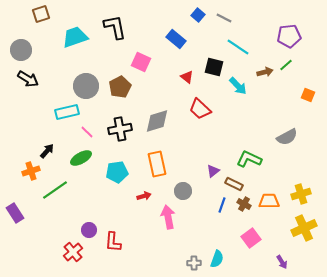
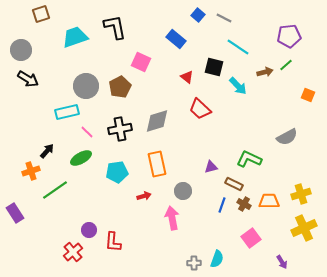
purple triangle at (213, 171): moved 2 px left, 4 px up; rotated 24 degrees clockwise
pink arrow at (168, 217): moved 4 px right, 1 px down
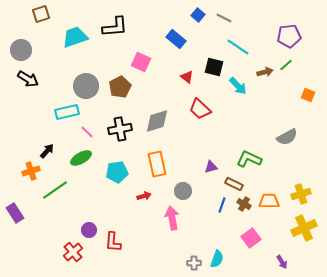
black L-shape at (115, 27): rotated 96 degrees clockwise
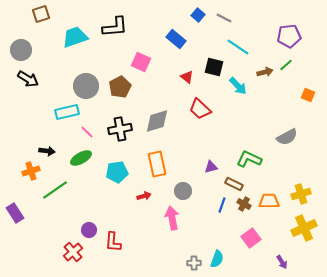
black arrow at (47, 151): rotated 56 degrees clockwise
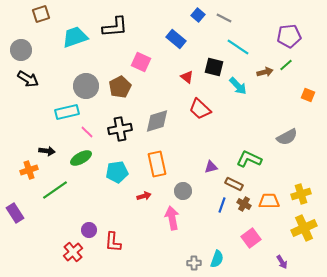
orange cross at (31, 171): moved 2 px left, 1 px up
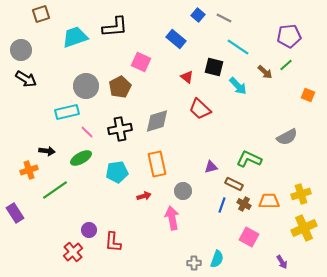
brown arrow at (265, 72): rotated 56 degrees clockwise
black arrow at (28, 79): moved 2 px left
pink square at (251, 238): moved 2 px left, 1 px up; rotated 24 degrees counterclockwise
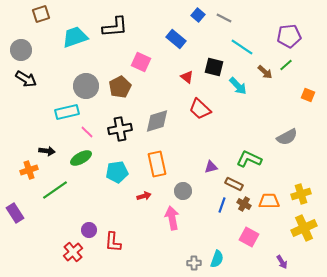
cyan line at (238, 47): moved 4 px right
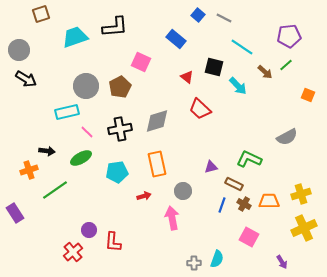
gray circle at (21, 50): moved 2 px left
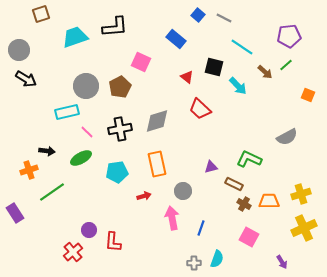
green line at (55, 190): moved 3 px left, 2 px down
blue line at (222, 205): moved 21 px left, 23 px down
